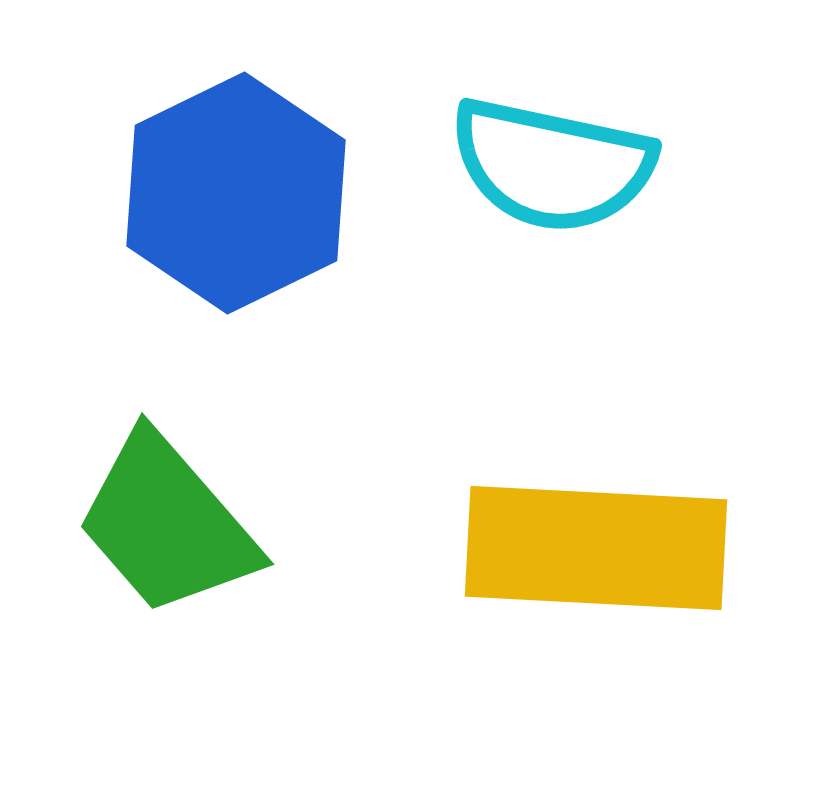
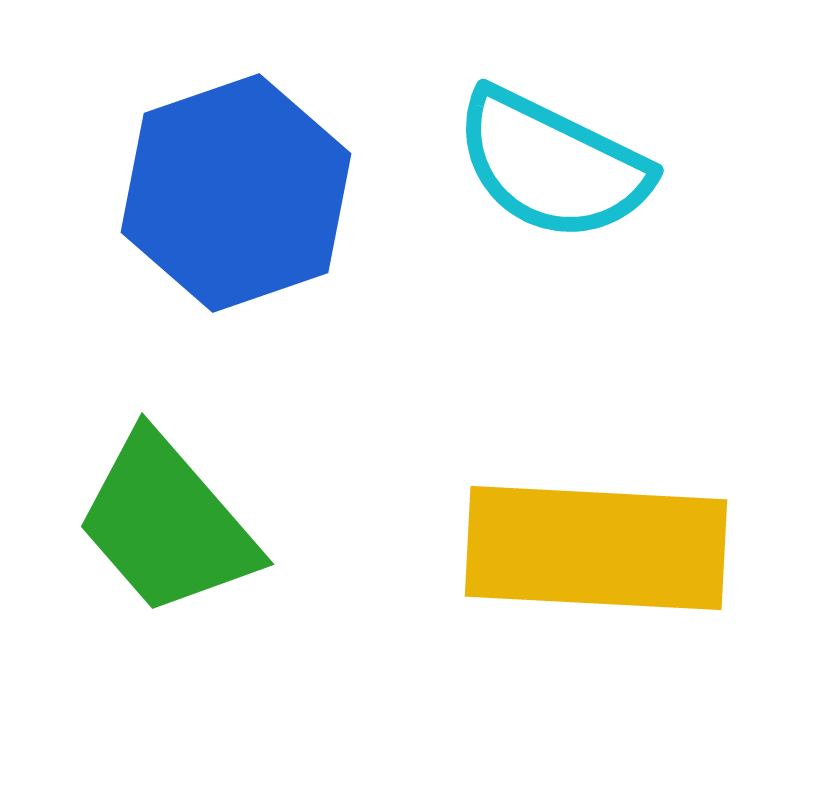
cyan semicircle: rotated 14 degrees clockwise
blue hexagon: rotated 7 degrees clockwise
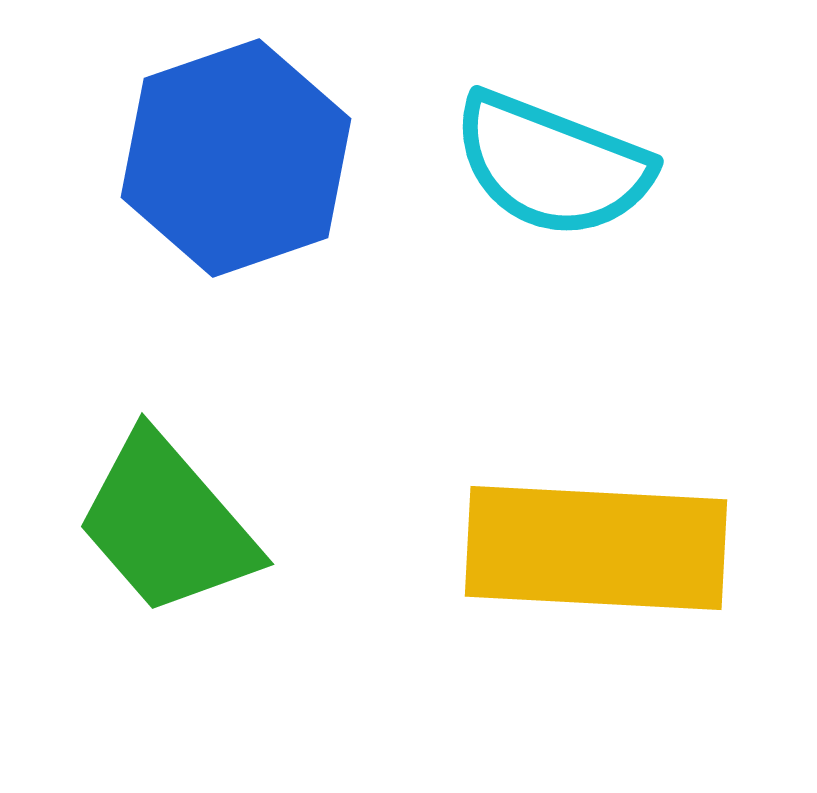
cyan semicircle: rotated 5 degrees counterclockwise
blue hexagon: moved 35 px up
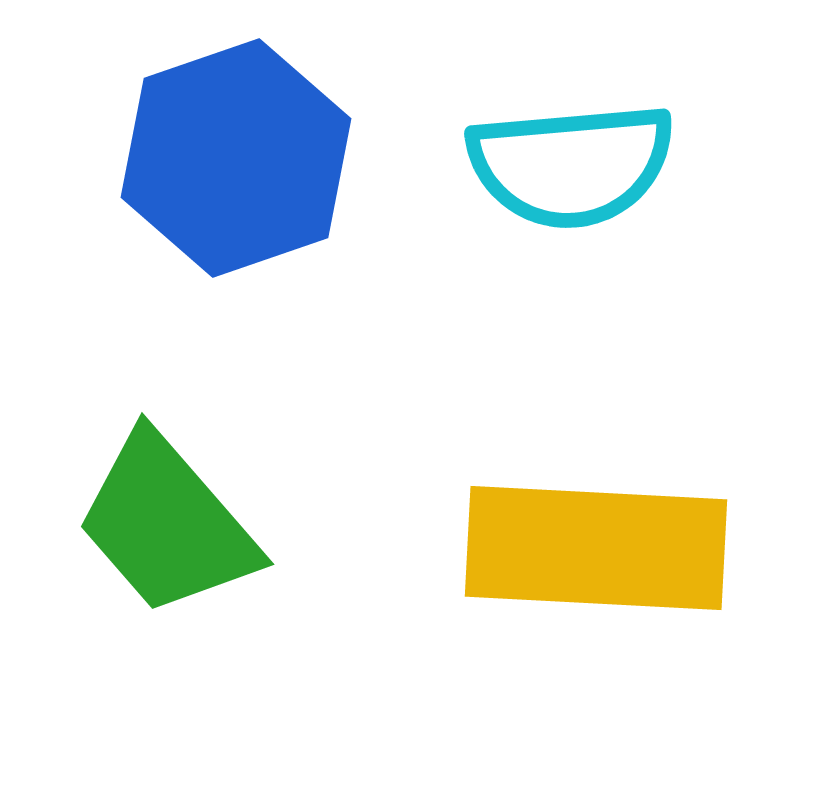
cyan semicircle: moved 19 px right; rotated 26 degrees counterclockwise
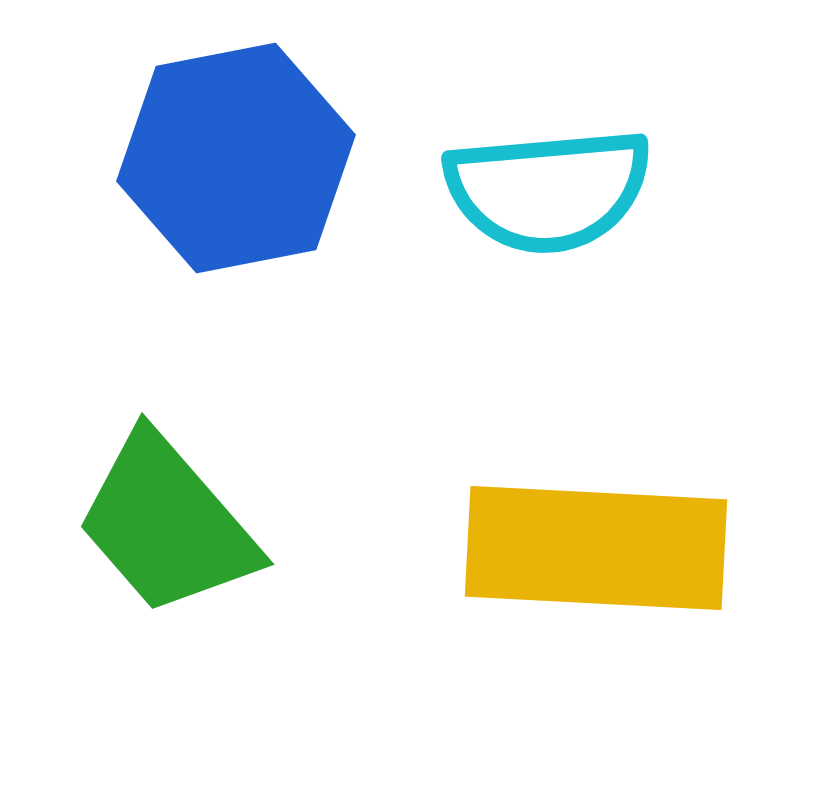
blue hexagon: rotated 8 degrees clockwise
cyan semicircle: moved 23 px left, 25 px down
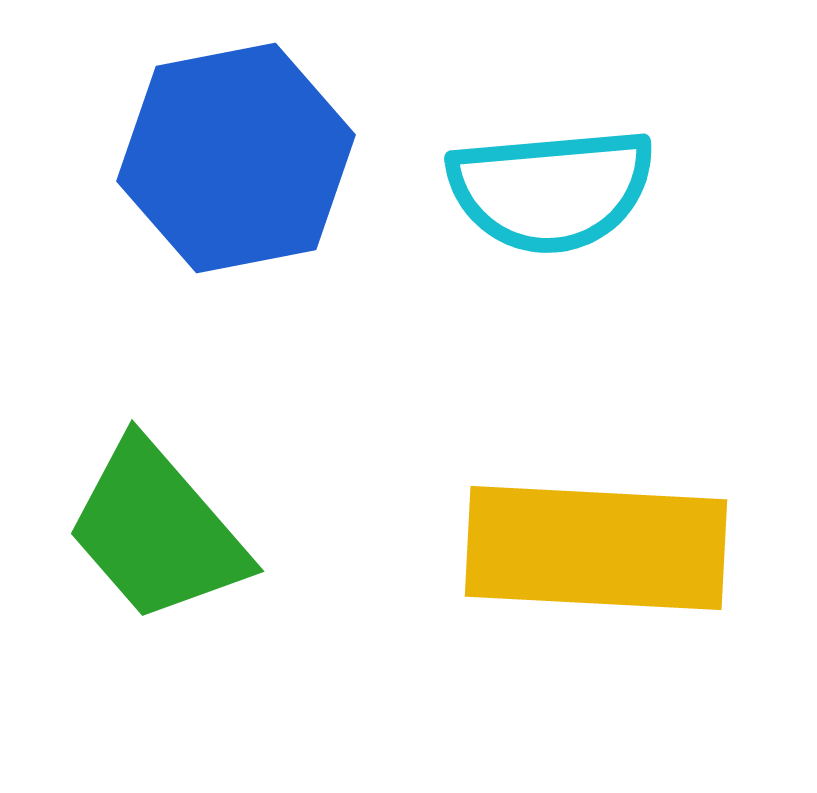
cyan semicircle: moved 3 px right
green trapezoid: moved 10 px left, 7 px down
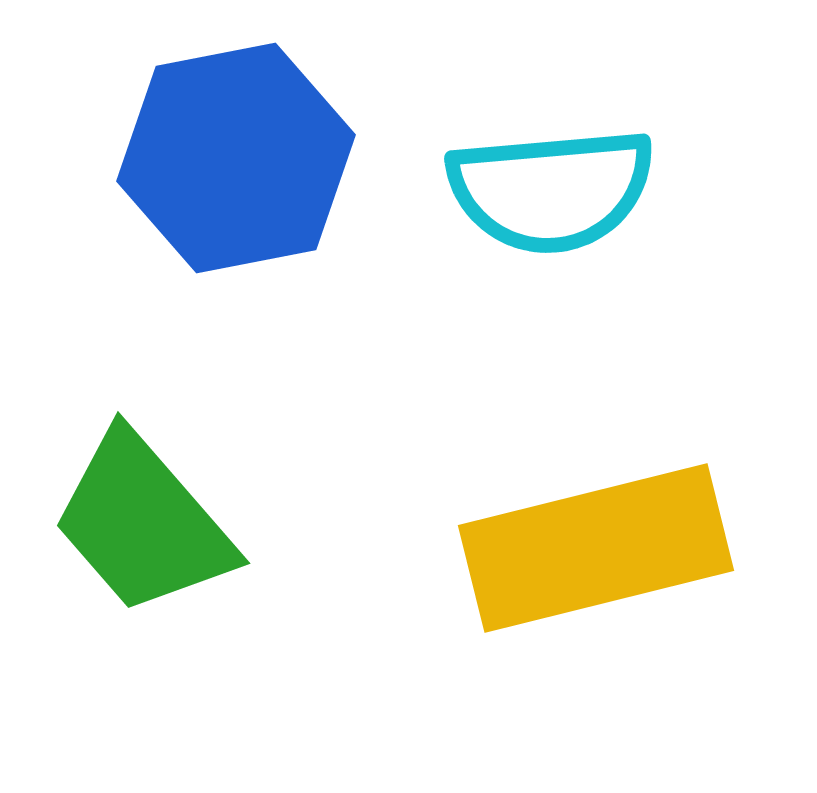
green trapezoid: moved 14 px left, 8 px up
yellow rectangle: rotated 17 degrees counterclockwise
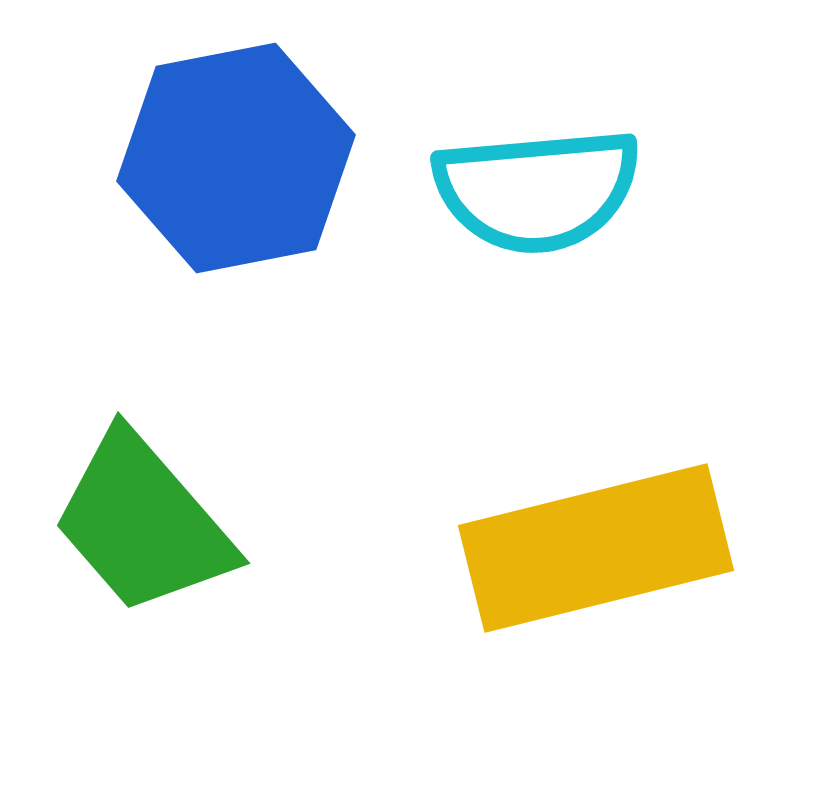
cyan semicircle: moved 14 px left
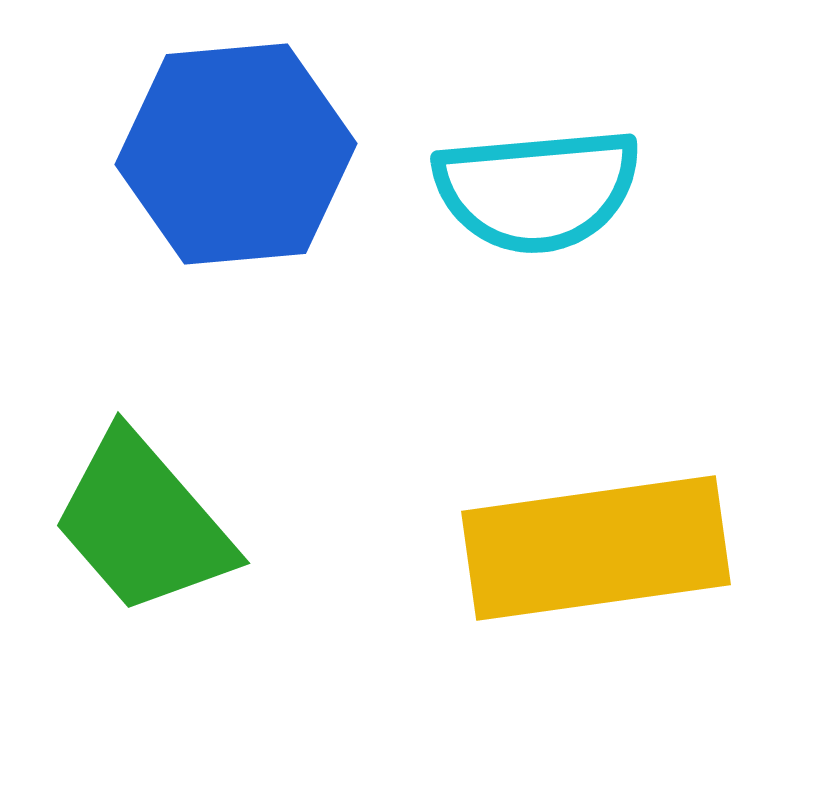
blue hexagon: moved 4 px up; rotated 6 degrees clockwise
yellow rectangle: rotated 6 degrees clockwise
